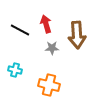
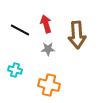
gray star: moved 4 px left, 1 px down
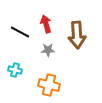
black line: moved 2 px down
gray star: moved 1 px down
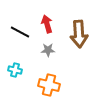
red arrow: moved 1 px right
brown arrow: moved 2 px right, 1 px up
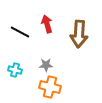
brown arrow: rotated 8 degrees clockwise
gray star: moved 2 px left, 15 px down
orange cross: moved 1 px right, 2 px down
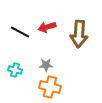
red arrow: moved 3 px down; rotated 90 degrees counterclockwise
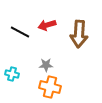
red arrow: moved 2 px up
cyan cross: moved 3 px left, 4 px down
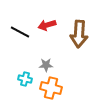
cyan cross: moved 13 px right, 5 px down
orange cross: moved 1 px right, 1 px down
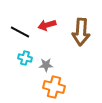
brown arrow: moved 2 px right, 2 px up
cyan cross: moved 21 px up
orange cross: moved 3 px right, 1 px up
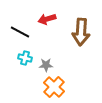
red arrow: moved 6 px up
orange cross: rotated 30 degrees clockwise
